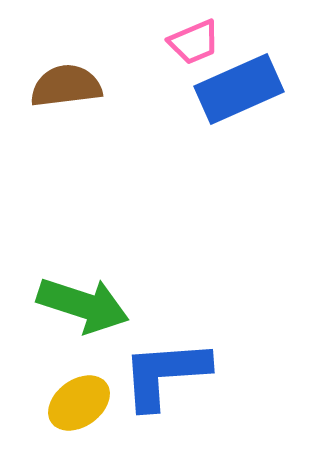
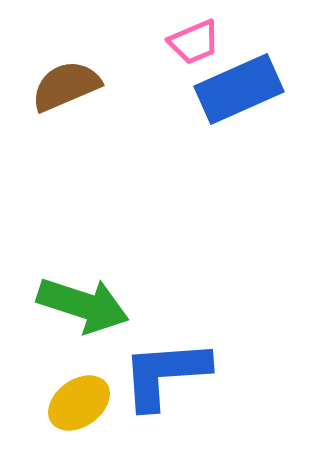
brown semicircle: rotated 16 degrees counterclockwise
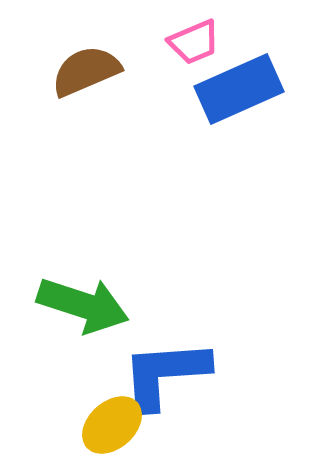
brown semicircle: moved 20 px right, 15 px up
yellow ellipse: moved 33 px right, 22 px down; rotated 6 degrees counterclockwise
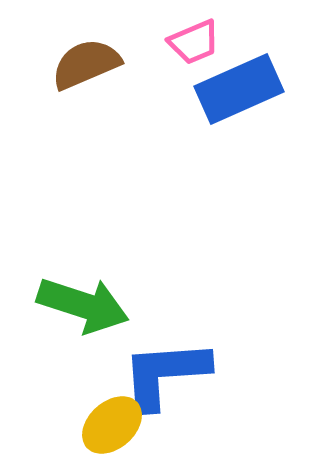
brown semicircle: moved 7 px up
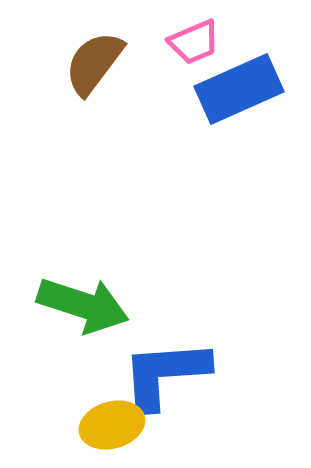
brown semicircle: moved 8 px right, 1 px up; rotated 30 degrees counterclockwise
yellow ellipse: rotated 26 degrees clockwise
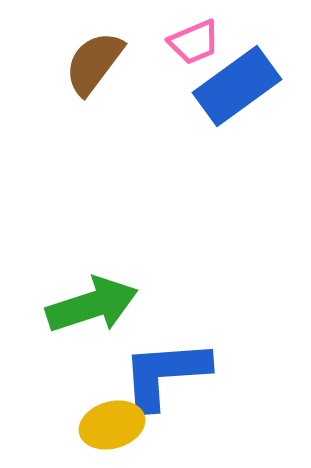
blue rectangle: moved 2 px left, 3 px up; rotated 12 degrees counterclockwise
green arrow: moved 9 px right; rotated 36 degrees counterclockwise
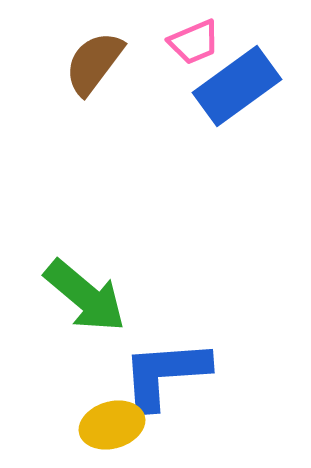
green arrow: moved 7 px left, 9 px up; rotated 58 degrees clockwise
